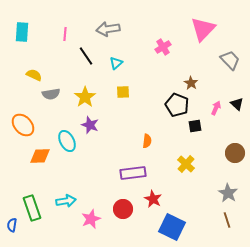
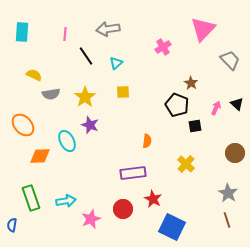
green rectangle: moved 1 px left, 10 px up
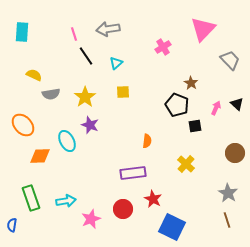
pink line: moved 9 px right; rotated 24 degrees counterclockwise
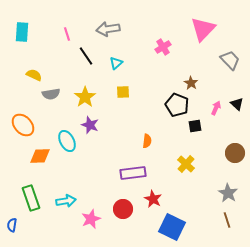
pink line: moved 7 px left
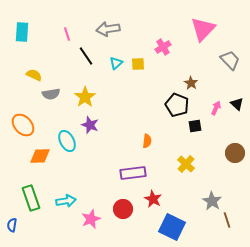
yellow square: moved 15 px right, 28 px up
gray star: moved 16 px left, 8 px down
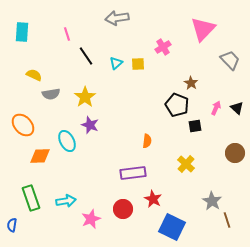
gray arrow: moved 9 px right, 11 px up
black triangle: moved 4 px down
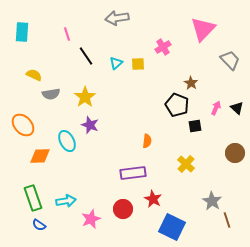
green rectangle: moved 2 px right
blue semicircle: moved 27 px right; rotated 64 degrees counterclockwise
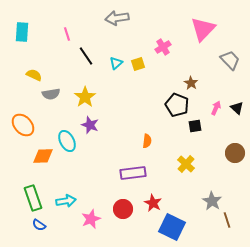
yellow square: rotated 16 degrees counterclockwise
orange diamond: moved 3 px right
red star: moved 4 px down
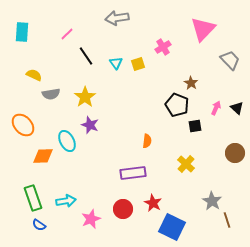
pink line: rotated 64 degrees clockwise
cyan triangle: rotated 24 degrees counterclockwise
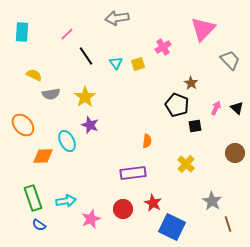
brown line: moved 1 px right, 4 px down
